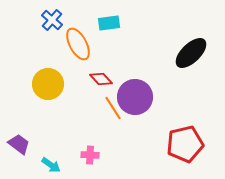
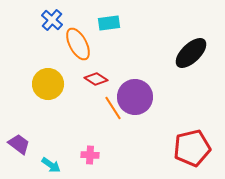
red diamond: moved 5 px left; rotated 15 degrees counterclockwise
red pentagon: moved 7 px right, 4 px down
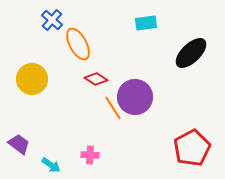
cyan rectangle: moved 37 px right
yellow circle: moved 16 px left, 5 px up
red pentagon: rotated 15 degrees counterclockwise
